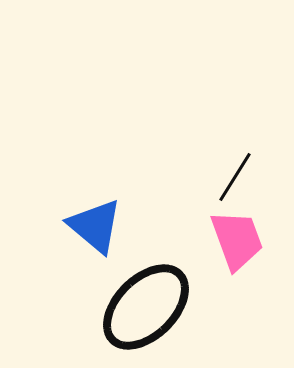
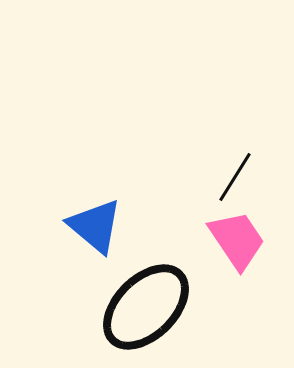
pink trapezoid: rotated 14 degrees counterclockwise
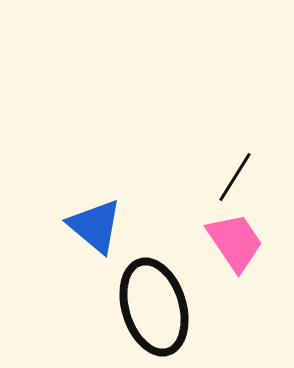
pink trapezoid: moved 2 px left, 2 px down
black ellipse: moved 8 px right; rotated 62 degrees counterclockwise
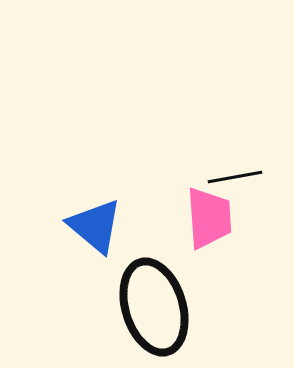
black line: rotated 48 degrees clockwise
pink trapezoid: moved 26 px left, 24 px up; rotated 30 degrees clockwise
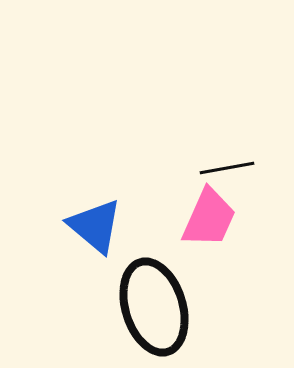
black line: moved 8 px left, 9 px up
pink trapezoid: rotated 28 degrees clockwise
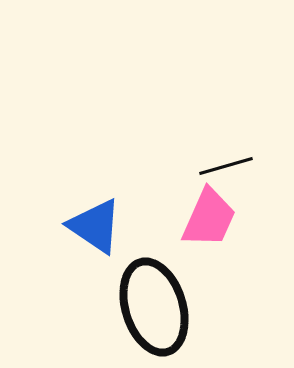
black line: moved 1 px left, 2 px up; rotated 6 degrees counterclockwise
blue triangle: rotated 6 degrees counterclockwise
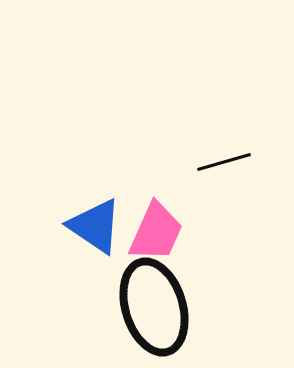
black line: moved 2 px left, 4 px up
pink trapezoid: moved 53 px left, 14 px down
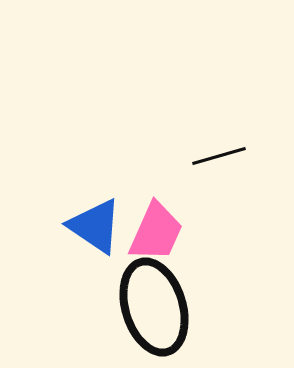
black line: moved 5 px left, 6 px up
